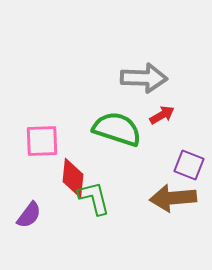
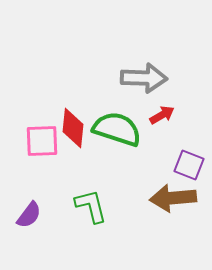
red diamond: moved 50 px up
green L-shape: moved 3 px left, 8 px down
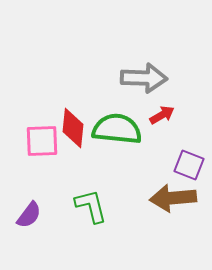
green semicircle: rotated 12 degrees counterclockwise
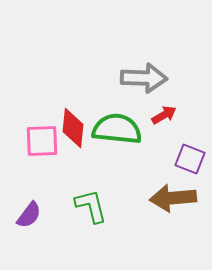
red arrow: moved 2 px right
purple square: moved 1 px right, 6 px up
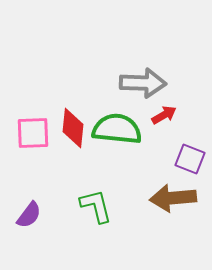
gray arrow: moved 1 px left, 5 px down
pink square: moved 9 px left, 8 px up
green L-shape: moved 5 px right
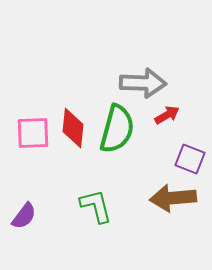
red arrow: moved 3 px right
green semicircle: rotated 99 degrees clockwise
purple semicircle: moved 5 px left, 1 px down
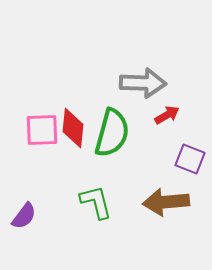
green semicircle: moved 5 px left, 4 px down
pink square: moved 9 px right, 3 px up
brown arrow: moved 7 px left, 4 px down
green L-shape: moved 4 px up
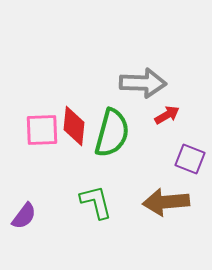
red diamond: moved 1 px right, 2 px up
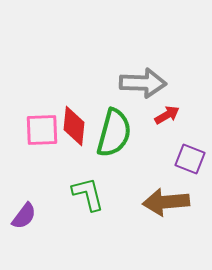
green semicircle: moved 2 px right
green L-shape: moved 8 px left, 8 px up
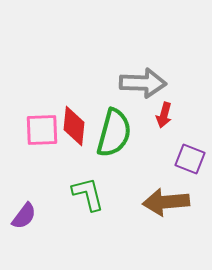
red arrow: moved 3 px left; rotated 135 degrees clockwise
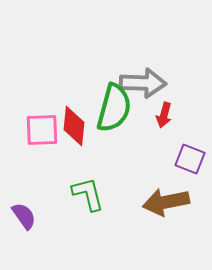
green semicircle: moved 25 px up
brown arrow: rotated 6 degrees counterclockwise
purple semicircle: rotated 72 degrees counterclockwise
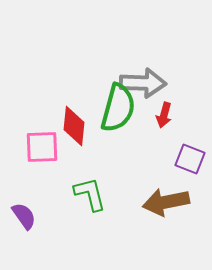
green semicircle: moved 4 px right
pink square: moved 17 px down
green L-shape: moved 2 px right
